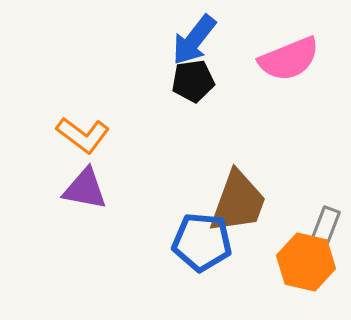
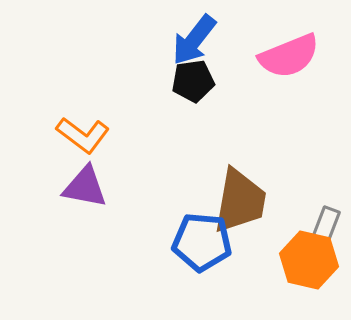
pink semicircle: moved 3 px up
purple triangle: moved 2 px up
brown trapezoid: moved 2 px right, 1 px up; rotated 10 degrees counterclockwise
orange hexagon: moved 3 px right, 2 px up
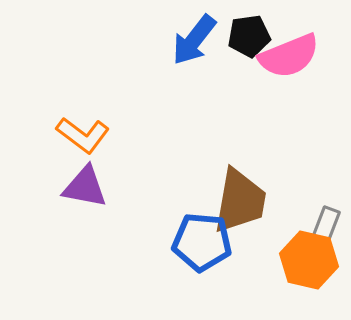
black pentagon: moved 56 px right, 45 px up
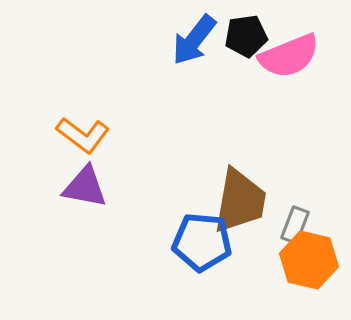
black pentagon: moved 3 px left
gray rectangle: moved 31 px left
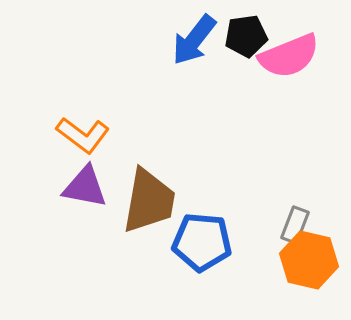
brown trapezoid: moved 91 px left
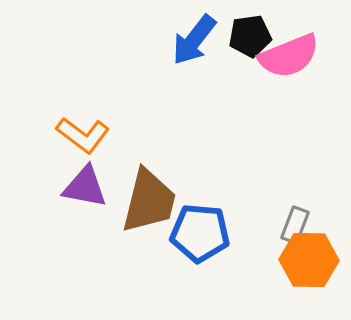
black pentagon: moved 4 px right
brown trapezoid: rotated 4 degrees clockwise
blue pentagon: moved 2 px left, 9 px up
orange hexagon: rotated 12 degrees counterclockwise
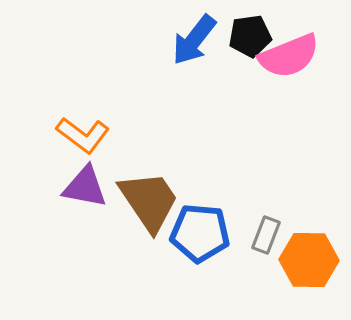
brown trapezoid: rotated 48 degrees counterclockwise
gray rectangle: moved 29 px left, 10 px down
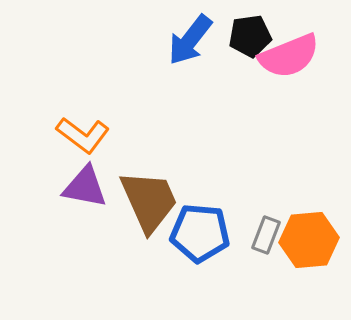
blue arrow: moved 4 px left
brown trapezoid: rotated 10 degrees clockwise
orange hexagon: moved 20 px up; rotated 6 degrees counterclockwise
